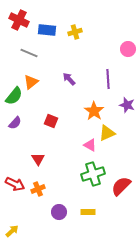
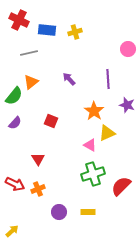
gray line: rotated 36 degrees counterclockwise
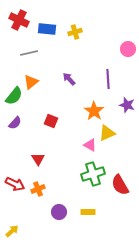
blue rectangle: moved 1 px up
red semicircle: moved 1 px left, 1 px up; rotated 75 degrees counterclockwise
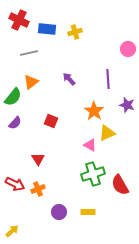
green semicircle: moved 1 px left, 1 px down
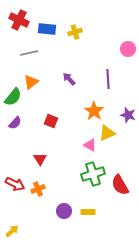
purple star: moved 1 px right, 10 px down
red triangle: moved 2 px right
purple circle: moved 5 px right, 1 px up
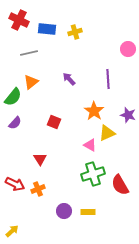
red square: moved 3 px right, 1 px down
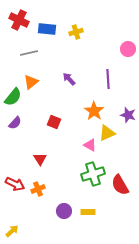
yellow cross: moved 1 px right
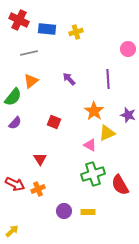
orange triangle: moved 1 px up
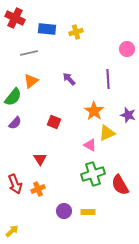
red cross: moved 4 px left, 2 px up
pink circle: moved 1 px left
red arrow: rotated 42 degrees clockwise
